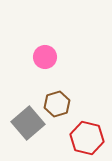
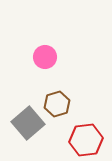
red hexagon: moved 1 px left, 2 px down; rotated 20 degrees counterclockwise
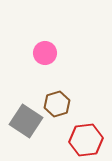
pink circle: moved 4 px up
gray square: moved 2 px left, 2 px up; rotated 16 degrees counterclockwise
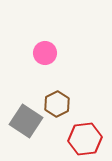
brown hexagon: rotated 10 degrees counterclockwise
red hexagon: moved 1 px left, 1 px up
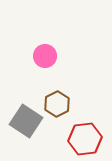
pink circle: moved 3 px down
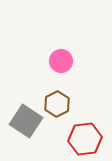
pink circle: moved 16 px right, 5 px down
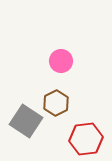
brown hexagon: moved 1 px left, 1 px up
red hexagon: moved 1 px right
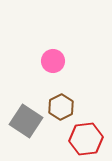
pink circle: moved 8 px left
brown hexagon: moved 5 px right, 4 px down
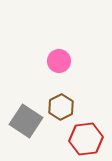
pink circle: moved 6 px right
